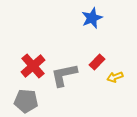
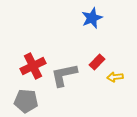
red cross: rotated 15 degrees clockwise
yellow arrow: rotated 14 degrees clockwise
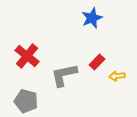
red cross: moved 6 px left, 10 px up; rotated 25 degrees counterclockwise
yellow arrow: moved 2 px right, 1 px up
gray pentagon: rotated 10 degrees clockwise
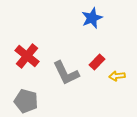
gray L-shape: moved 2 px right, 2 px up; rotated 104 degrees counterclockwise
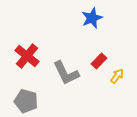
red rectangle: moved 2 px right, 1 px up
yellow arrow: rotated 133 degrees clockwise
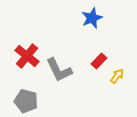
gray L-shape: moved 7 px left, 3 px up
